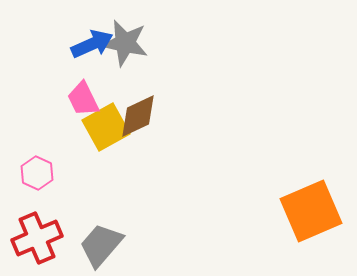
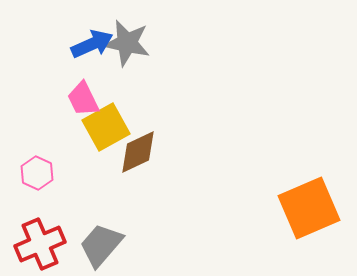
gray star: moved 2 px right
brown diamond: moved 36 px down
orange square: moved 2 px left, 3 px up
red cross: moved 3 px right, 6 px down
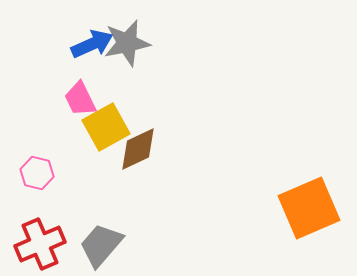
gray star: rotated 24 degrees counterclockwise
pink trapezoid: moved 3 px left
brown diamond: moved 3 px up
pink hexagon: rotated 12 degrees counterclockwise
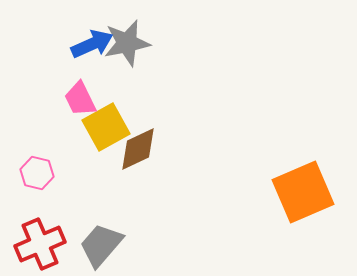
orange square: moved 6 px left, 16 px up
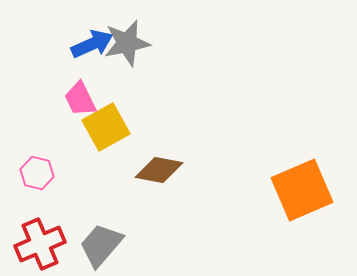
brown diamond: moved 21 px right, 21 px down; rotated 36 degrees clockwise
orange square: moved 1 px left, 2 px up
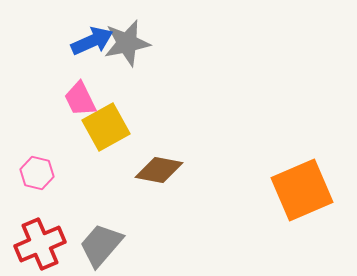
blue arrow: moved 3 px up
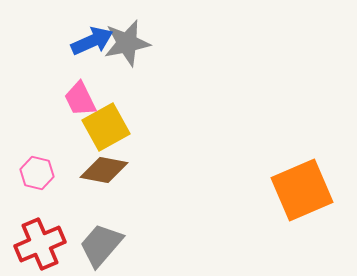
brown diamond: moved 55 px left
